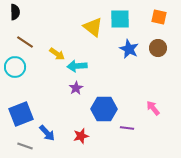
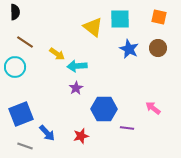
pink arrow: rotated 14 degrees counterclockwise
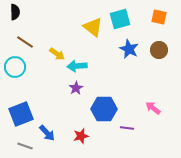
cyan square: rotated 15 degrees counterclockwise
brown circle: moved 1 px right, 2 px down
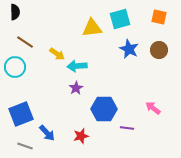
yellow triangle: moved 1 px left, 1 px down; rotated 45 degrees counterclockwise
